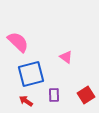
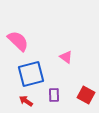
pink semicircle: moved 1 px up
red square: rotated 30 degrees counterclockwise
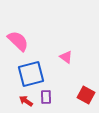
purple rectangle: moved 8 px left, 2 px down
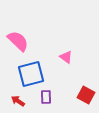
red arrow: moved 8 px left
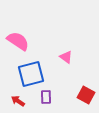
pink semicircle: rotated 10 degrees counterclockwise
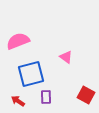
pink semicircle: rotated 55 degrees counterclockwise
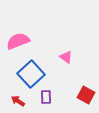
blue square: rotated 28 degrees counterclockwise
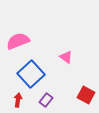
purple rectangle: moved 3 px down; rotated 40 degrees clockwise
red arrow: moved 1 px up; rotated 64 degrees clockwise
